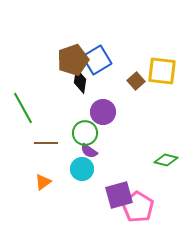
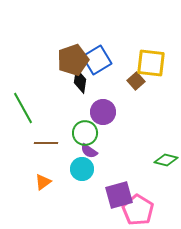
yellow square: moved 11 px left, 8 px up
pink pentagon: moved 3 px down
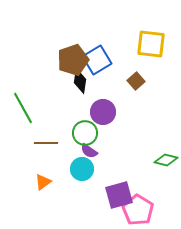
yellow square: moved 19 px up
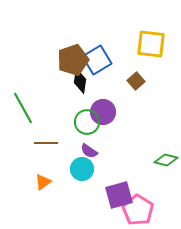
green circle: moved 2 px right, 11 px up
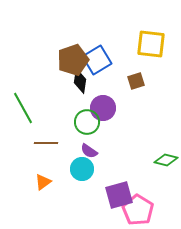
brown square: rotated 24 degrees clockwise
purple circle: moved 4 px up
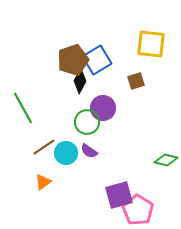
black diamond: rotated 20 degrees clockwise
brown line: moved 2 px left, 4 px down; rotated 35 degrees counterclockwise
cyan circle: moved 16 px left, 16 px up
